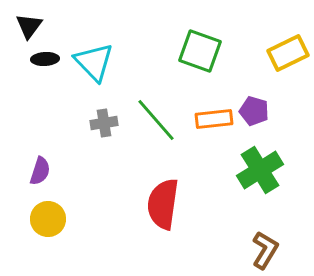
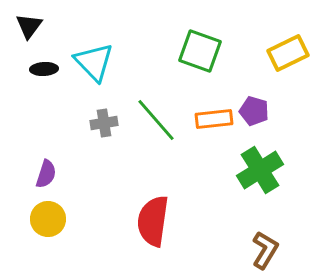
black ellipse: moved 1 px left, 10 px down
purple semicircle: moved 6 px right, 3 px down
red semicircle: moved 10 px left, 17 px down
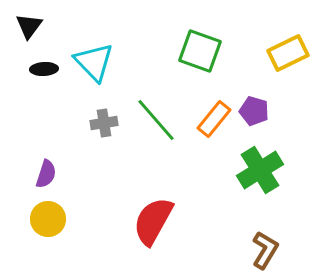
orange rectangle: rotated 45 degrees counterclockwise
red semicircle: rotated 21 degrees clockwise
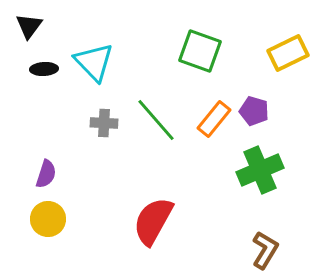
gray cross: rotated 12 degrees clockwise
green cross: rotated 9 degrees clockwise
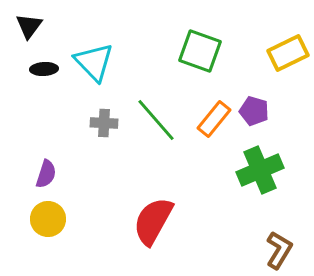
brown L-shape: moved 14 px right
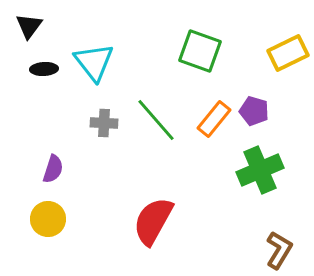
cyan triangle: rotated 6 degrees clockwise
purple semicircle: moved 7 px right, 5 px up
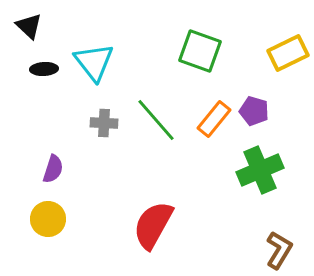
black triangle: rotated 24 degrees counterclockwise
red semicircle: moved 4 px down
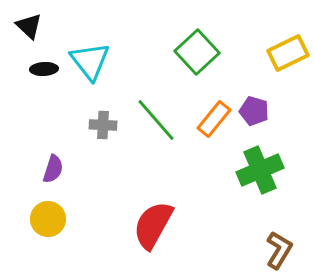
green square: moved 3 px left, 1 px down; rotated 27 degrees clockwise
cyan triangle: moved 4 px left, 1 px up
gray cross: moved 1 px left, 2 px down
